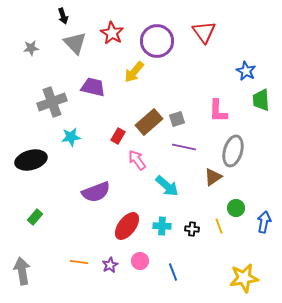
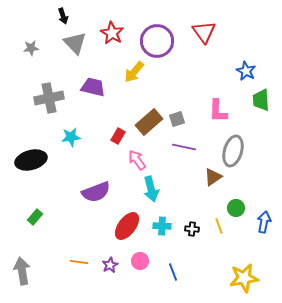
gray cross: moved 3 px left, 4 px up; rotated 8 degrees clockwise
cyan arrow: moved 16 px left, 3 px down; rotated 35 degrees clockwise
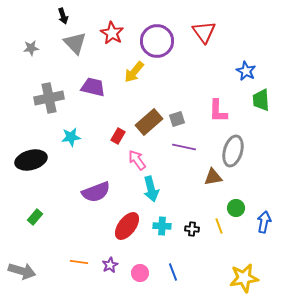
brown triangle: rotated 24 degrees clockwise
pink circle: moved 12 px down
gray arrow: rotated 116 degrees clockwise
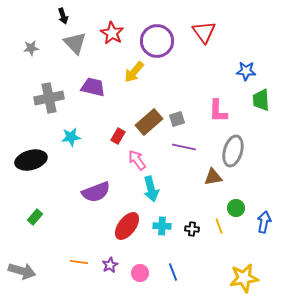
blue star: rotated 24 degrees counterclockwise
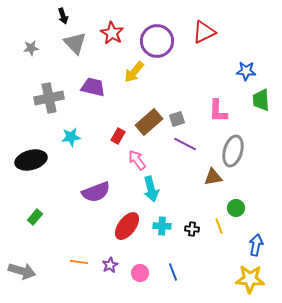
red triangle: rotated 40 degrees clockwise
purple line: moved 1 px right, 3 px up; rotated 15 degrees clockwise
blue arrow: moved 8 px left, 23 px down
yellow star: moved 6 px right, 1 px down; rotated 12 degrees clockwise
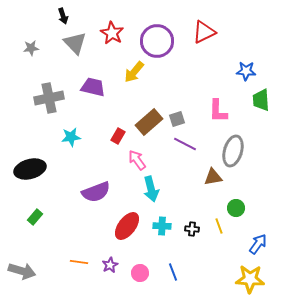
black ellipse: moved 1 px left, 9 px down
blue arrow: moved 2 px right, 1 px up; rotated 25 degrees clockwise
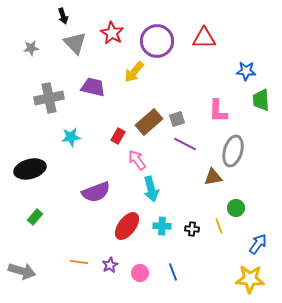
red triangle: moved 6 px down; rotated 25 degrees clockwise
